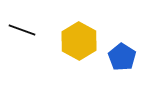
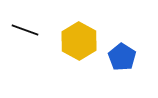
black line: moved 3 px right
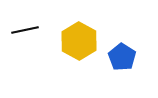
black line: rotated 32 degrees counterclockwise
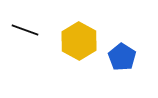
black line: rotated 32 degrees clockwise
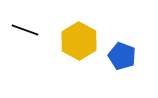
blue pentagon: moved 1 px up; rotated 12 degrees counterclockwise
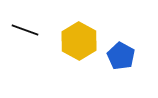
blue pentagon: moved 1 px left; rotated 8 degrees clockwise
